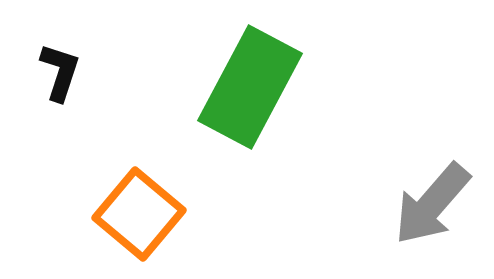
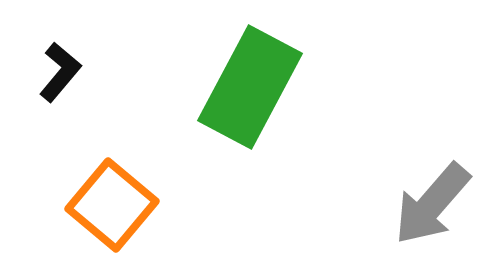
black L-shape: rotated 22 degrees clockwise
orange square: moved 27 px left, 9 px up
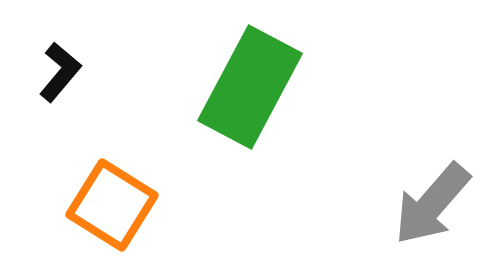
orange square: rotated 8 degrees counterclockwise
